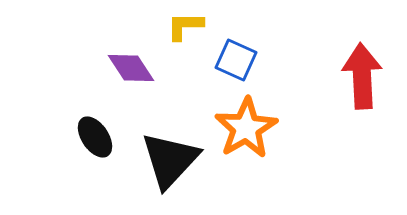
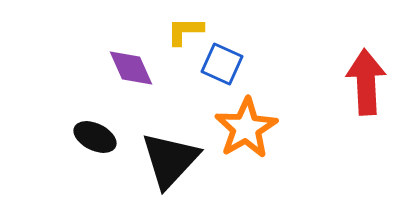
yellow L-shape: moved 5 px down
blue square: moved 14 px left, 4 px down
purple diamond: rotated 9 degrees clockwise
red arrow: moved 4 px right, 6 px down
black ellipse: rotated 30 degrees counterclockwise
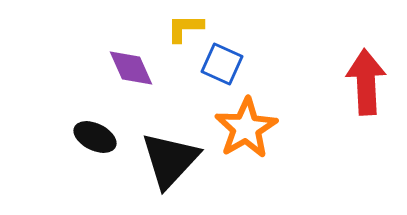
yellow L-shape: moved 3 px up
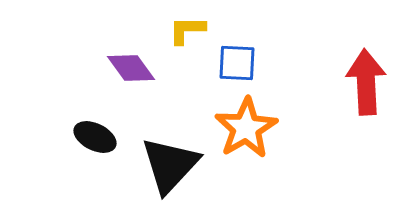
yellow L-shape: moved 2 px right, 2 px down
blue square: moved 15 px right, 1 px up; rotated 21 degrees counterclockwise
purple diamond: rotated 12 degrees counterclockwise
black triangle: moved 5 px down
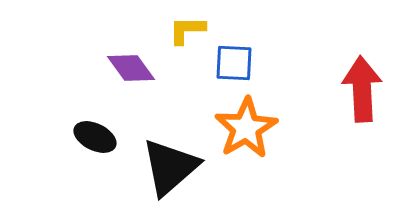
blue square: moved 3 px left
red arrow: moved 4 px left, 7 px down
black triangle: moved 2 px down; rotated 6 degrees clockwise
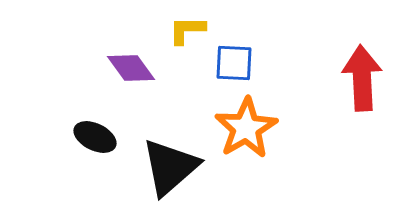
red arrow: moved 11 px up
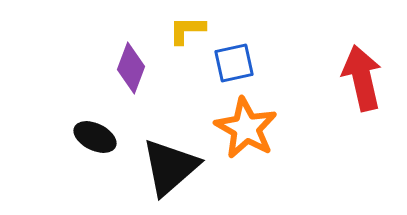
blue square: rotated 15 degrees counterclockwise
purple diamond: rotated 57 degrees clockwise
red arrow: rotated 10 degrees counterclockwise
orange star: rotated 12 degrees counterclockwise
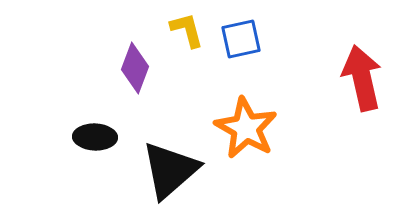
yellow L-shape: rotated 75 degrees clockwise
blue square: moved 7 px right, 24 px up
purple diamond: moved 4 px right
black ellipse: rotated 24 degrees counterclockwise
black triangle: moved 3 px down
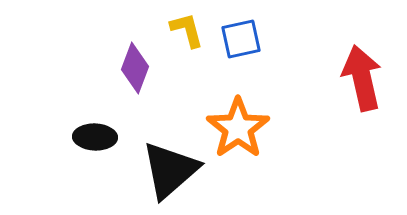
orange star: moved 8 px left; rotated 8 degrees clockwise
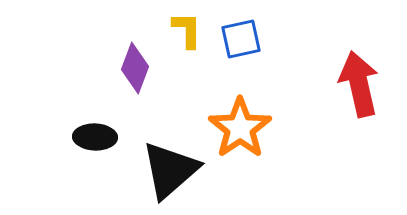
yellow L-shape: rotated 15 degrees clockwise
red arrow: moved 3 px left, 6 px down
orange star: moved 2 px right
